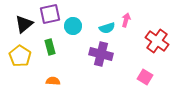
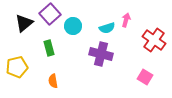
purple square: rotated 30 degrees counterclockwise
black triangle: moved 1 px up
red cross: moved 3 px left, 1 px up
green rectangle: moved 1 px left, 1 px down
yellow pentagon: moved 3 px left, 11 px down; rotated 25 degrees clockwise
orange semicircle: rotated 104 degrees counterclockwise
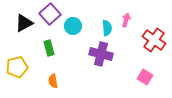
black triangle: rotated 12 degrees clockwise
cyan semicircle: rotated 77 degrees counterclockwise
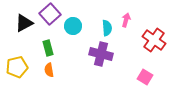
green rectangle: moved 1 px left
orange semicircle: moved 4 px left, 11 px up
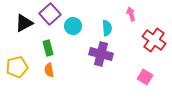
pink arrow: moved 5 px right, 6 px up; rotated 32 degrees counterclockwise
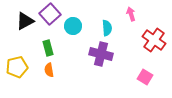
black triangle: moved 1 px right, 2 px up
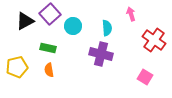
green rectangle: rotated 63 degrees counterclockwise
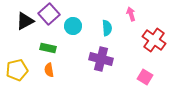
purple square: moved 1 px left
purple cross: moved 5 px down
yellow pentagon: moved 3 px down
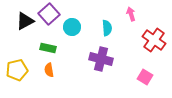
cyan circle: moved 1 px left, 1 px down
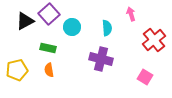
red cross: rotated 15 degrees clockwise
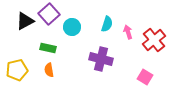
pink arrow: moved 3 px left, 18 px down
cyan semicircle: moved 4 px up; rotated 21 degrees clockwise
